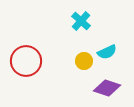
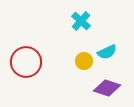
red circle: moved 1 px down
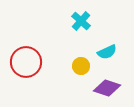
yellow circle: moved 3 px left, 5 px down
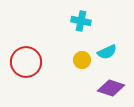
cyan cross: rotated 30 degrees counterclockwise
yellow circle: moved 1 px right, 6 px up
purple diamond: moved 4 px right
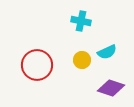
red circle: moved 11 px right, 3 px down
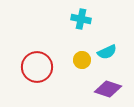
cyan cross: moved 2 px up
red circle: moved 2 px down
purple diamond: moved 3 px left, 1 px down
